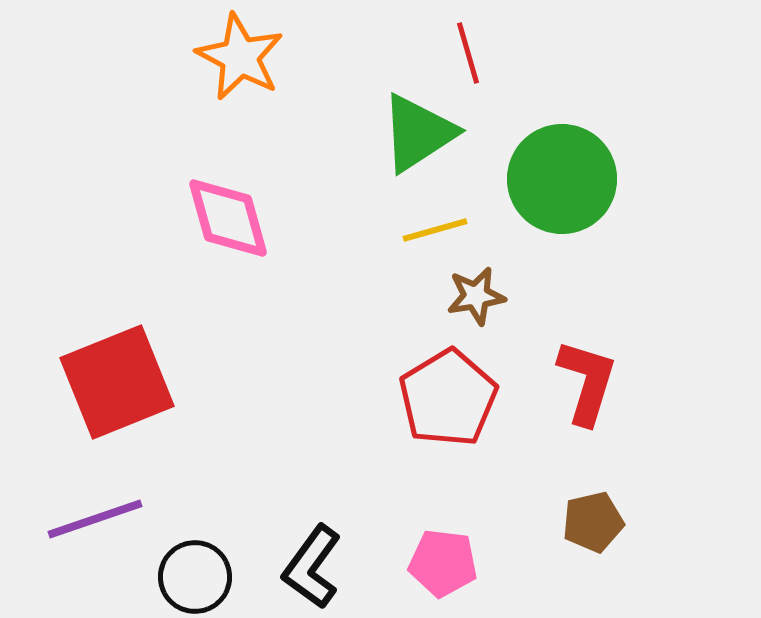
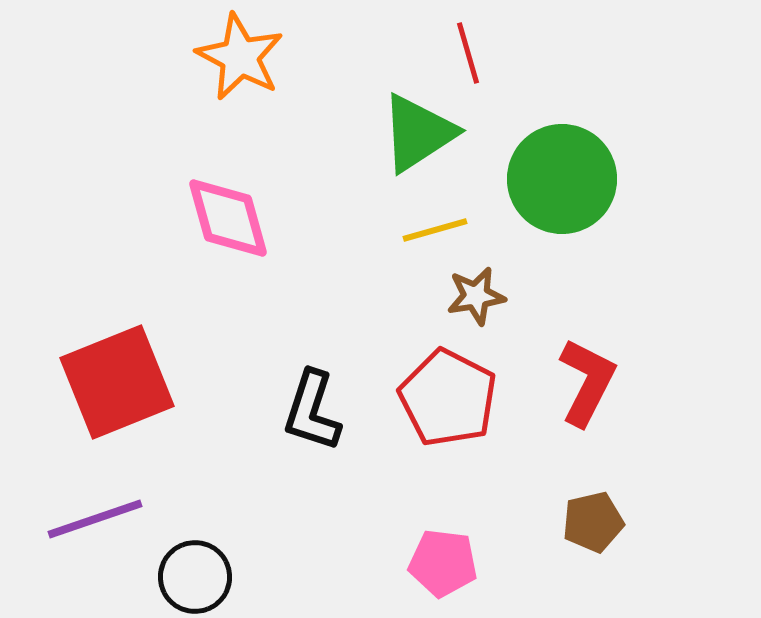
red L-shape: rotated 10 degrees clockwise
red pentagon: rotated 14 degrees counterclockwise
black L-shape: moved 156 px up; rotated 18 degrees counterclockwise
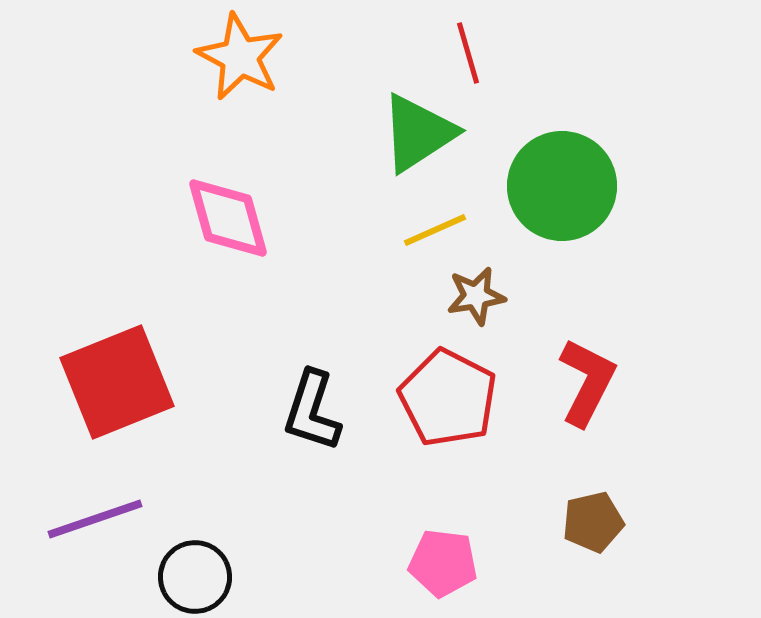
green circle: moved 7 px down
yellow line: rotated 8 degrees counterclockwise
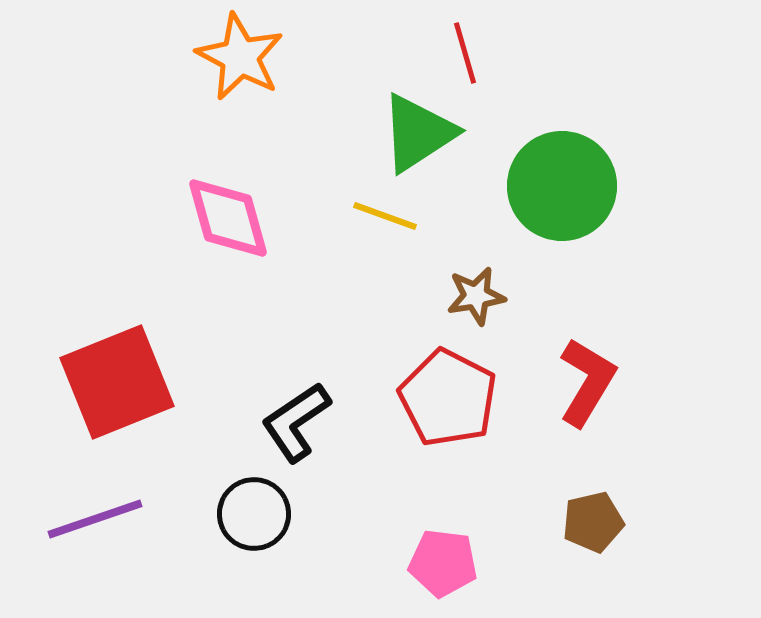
red line: moved 3 px left
yellow line: moved 50 px left, 14 px up; rotated 44 degrees clockwise
red L-shape: rotated 4 degrees clockwise
black L-shape: moved 16 px left, 11 px down; rotated 38 degrees clockwise
black circle: moved 59 px right, 63 px up
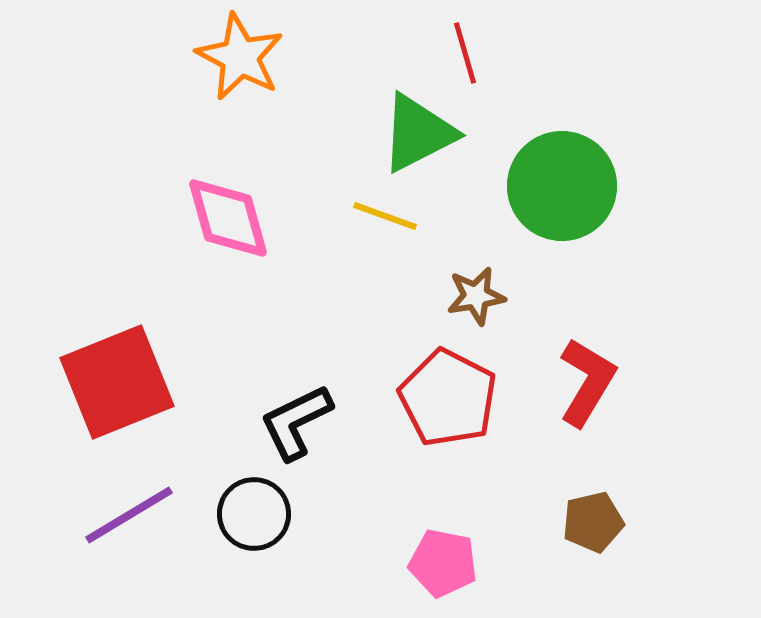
green triangle: rotated 6 degrees clockwise
black L-shape: rotated 8 degrees clockwise
purple line: moved 34 px right, 4 px up; rotated 12 degrees counterclockwise
pink pentagon: rotated 4 degrees clockwise
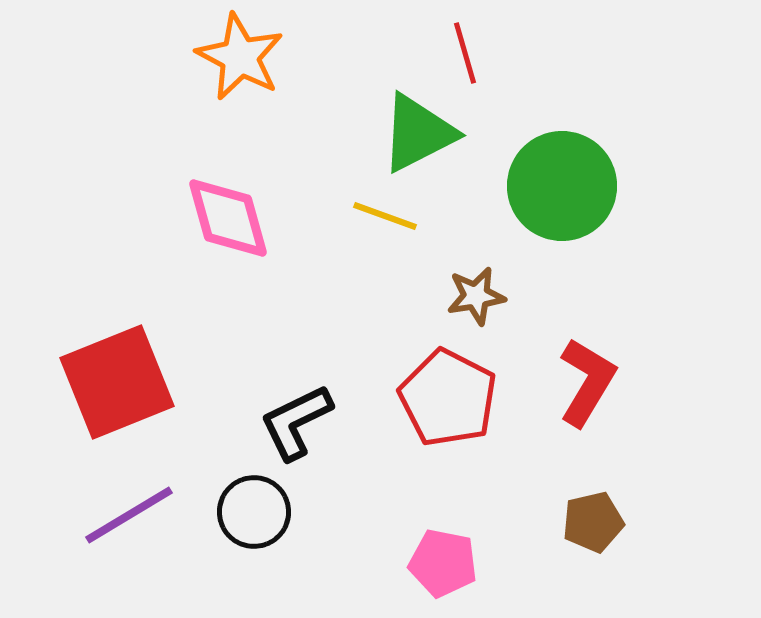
black circle: moved 2 px up
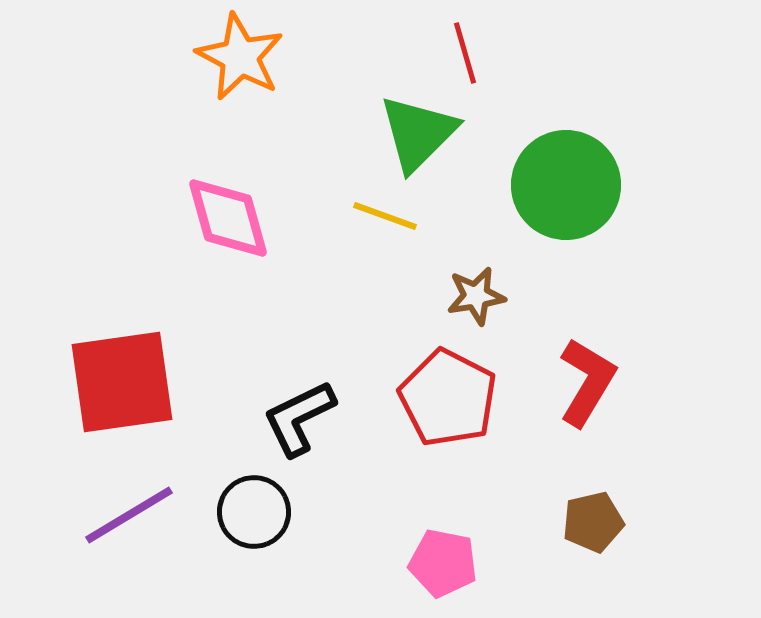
green triangle: rotated 18 degrees counterclockwise
green circle: moved 4 px right, 1 px up
red square: moved 5 px right; rotated 14 degrees clockwise
black L-shape: moved 3 px right, 4 px up
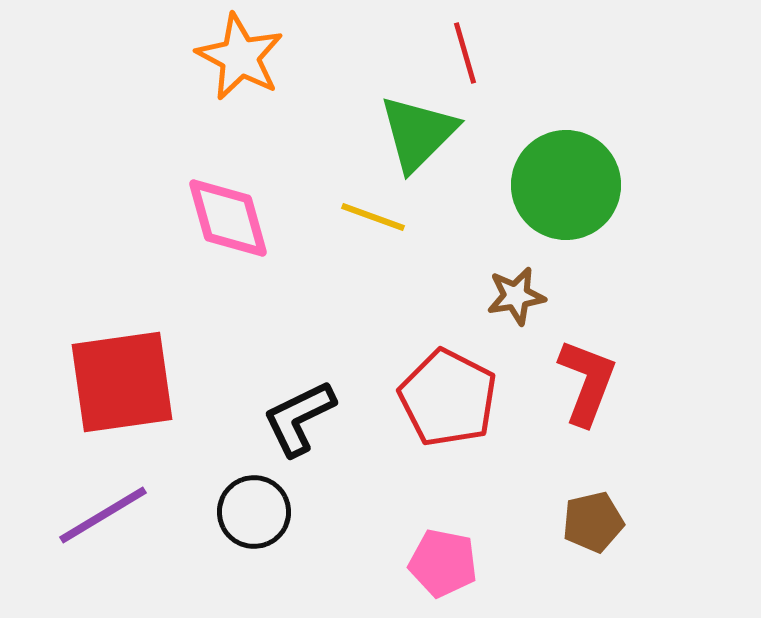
yellow line: moved 12 px left, 1 px down
brown star: moved 40 px right
red L-shape: rotated 10 degrees counterclockwise
purple line: moved 26 px left
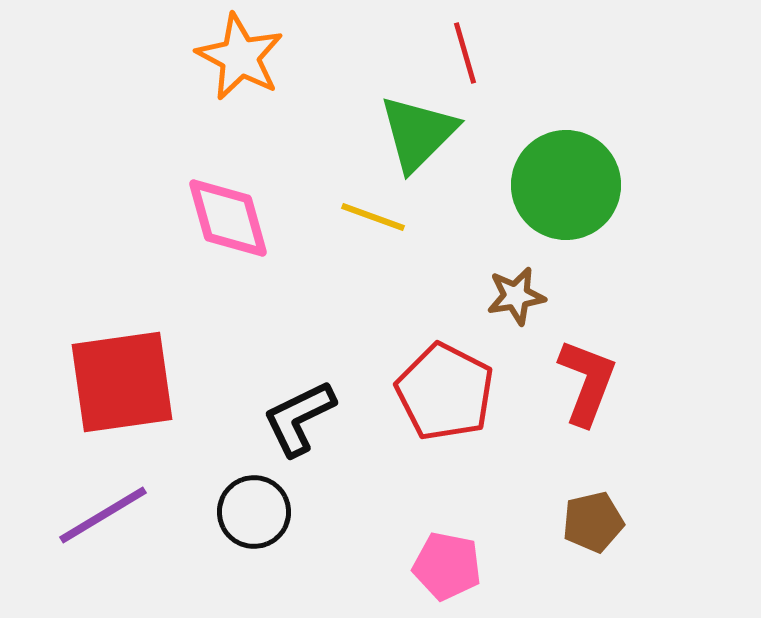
red pentagon: moved 3 px left, 6 px up
pink pentagon: moved 4 px right, 3 px down
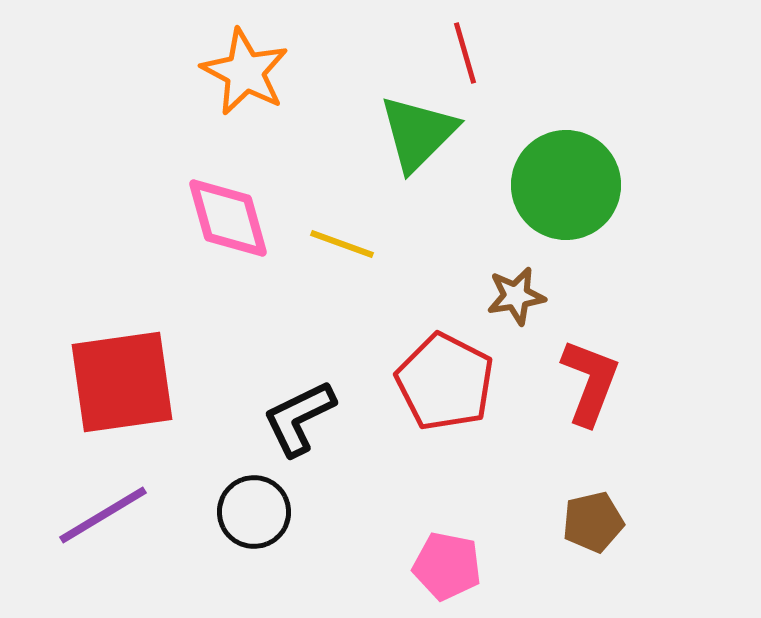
orange star: moved 5 px right, 15 px down
yellow line: moved 31 px left, 27 px down
red L-shape: moved 3 px right
red pentagon: moved 10 px up
